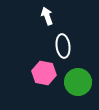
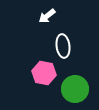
white arrow: rotated 108 degrees counterclockwise
green circle: moved 3 px left, 7 px down
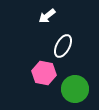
white ellipse: rotated 35 degrees clockwise
